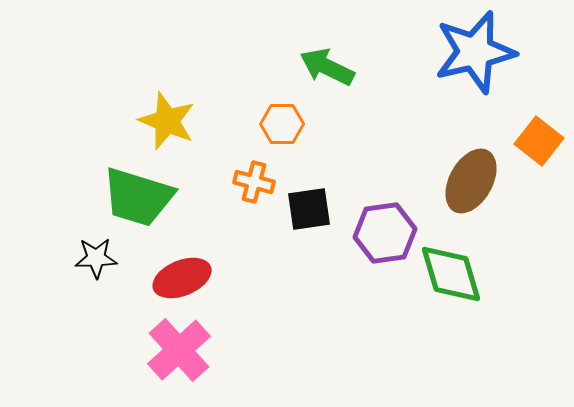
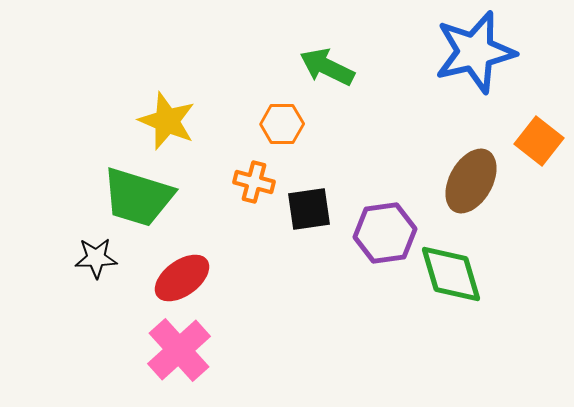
red ellipse: rotated 14 degrees counterclockwise
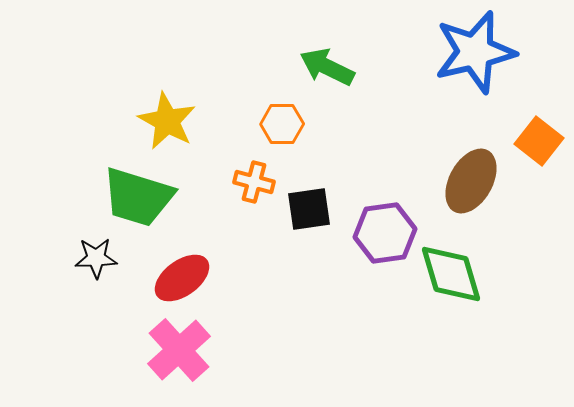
yellow star: rotated 6 degrees clockwise
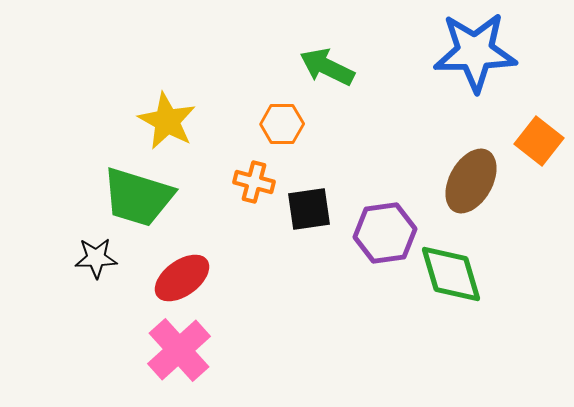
blue star: rotated 12 degrees clockwise
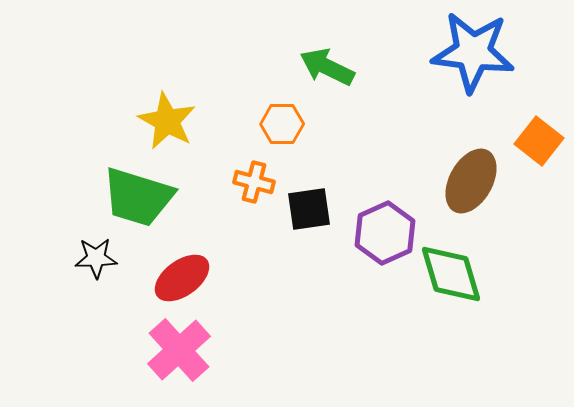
blue star: moved 2 px left; rotated 8 degrees clockwise
purple hexagon: rotated 16 degrees counterclockwise
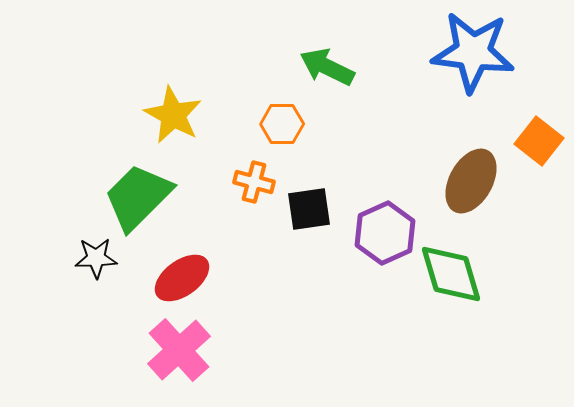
yellow star: moved 6 px right, 6 px up
green trapezoid: rotated 118 degrees clockwise
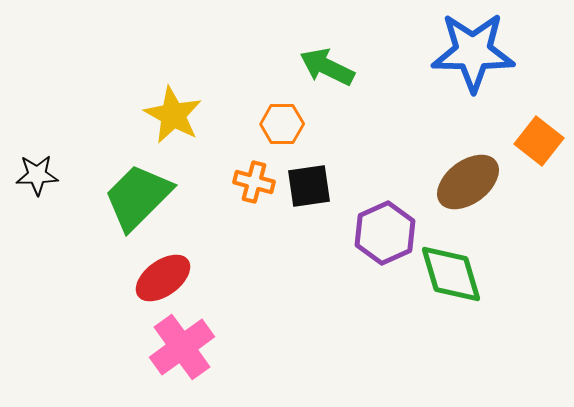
blue star: rotated 6 degrees counterclockwise
brown ellipse: moved 3 px left, 1 px down; rotated 24 degrees clockwise
black square: moved 23 px up
black star: moved 59 px left, 83 px up
red ellipse: moved 19 px left
pink cross: moved 3 px right, 3 px up; rotated 6 degrees clockwise
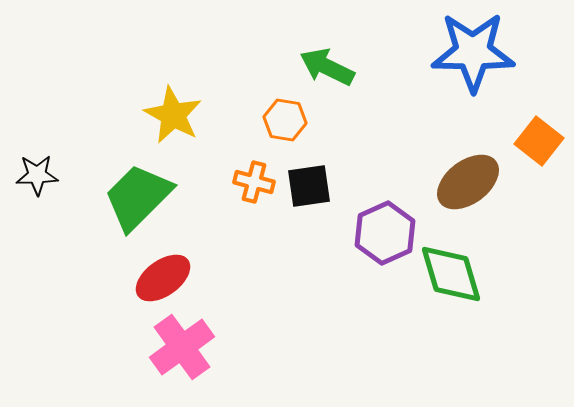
orange hexagon: moved 3 px right, 4 px up; rotated 9 degrees clockwise
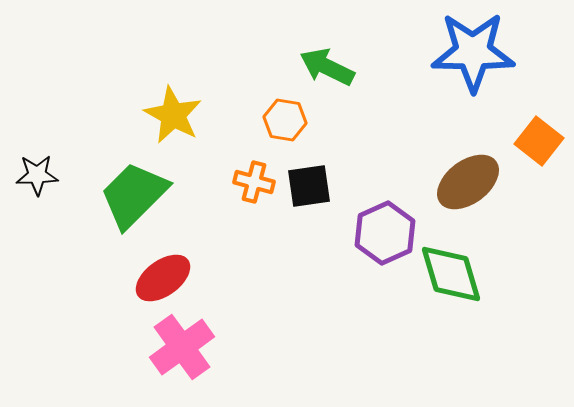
green trapezoid: moved 4 px left, 2 px up
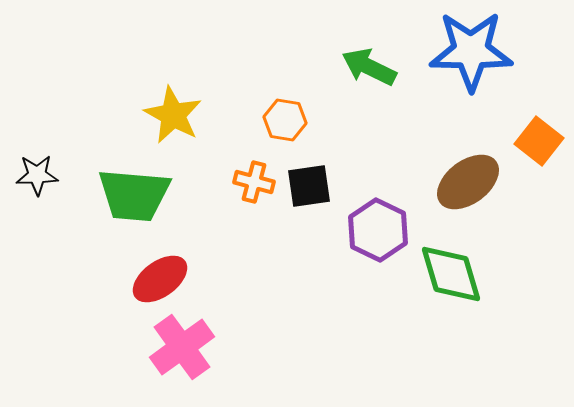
blue star: moved 2 px left, 1 px up
green arrow: moved 42 px right
green trapezoid: rotated 130 degrees counterclockwise
purple hexagon: moved 7 px left, 3 px up; rotated 10 degrees counterclockwise
red ellipse: moved 3 px left, 1 px down
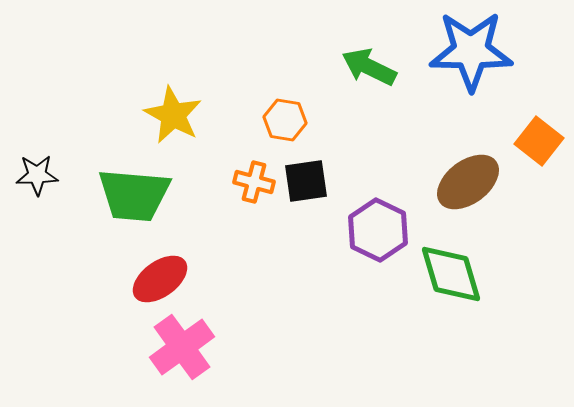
black square: moved 3 px left, 5 px up
